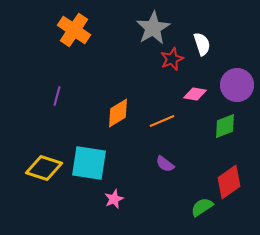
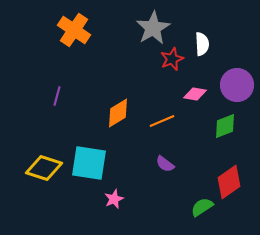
white semicircle: rotated 15 degrees clockwise
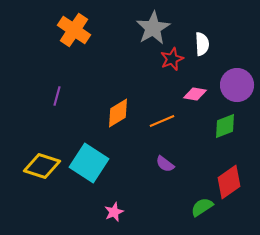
cyan square: rotated 24 degrees clockwise
yellow diamond: moved 2 px left, 2 px up
pink star: moved 13 px down
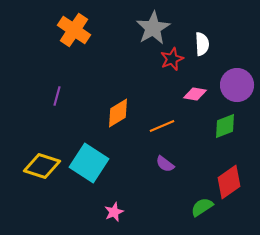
orange line: moved 5 px down
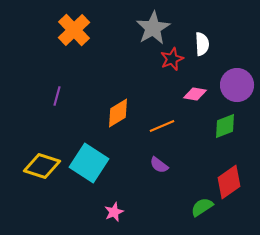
orange cross: rotated 12 degrees clockwise
purple semicircle: moved 6 px left, 1 px down
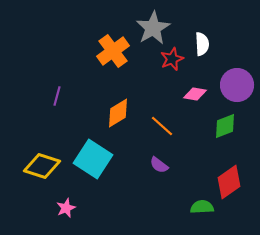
orange cross: moved 39 px right, 21 px down; rotated 8 degrees clockwise
orange line: rotated 65 degrees clockwise
cyan square: moved 4 px right, 4 px up
green semicircle: rotated 30 degrees clockwise
pink star: moved 48 px left, 4 px up
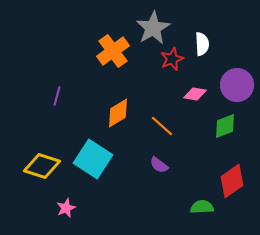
red diamond: moved 3 px right, 1 px up
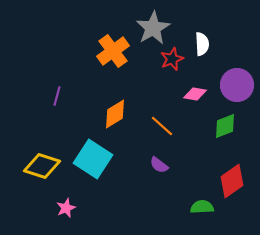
orange diamond: moved 3 px left, 1 px down
